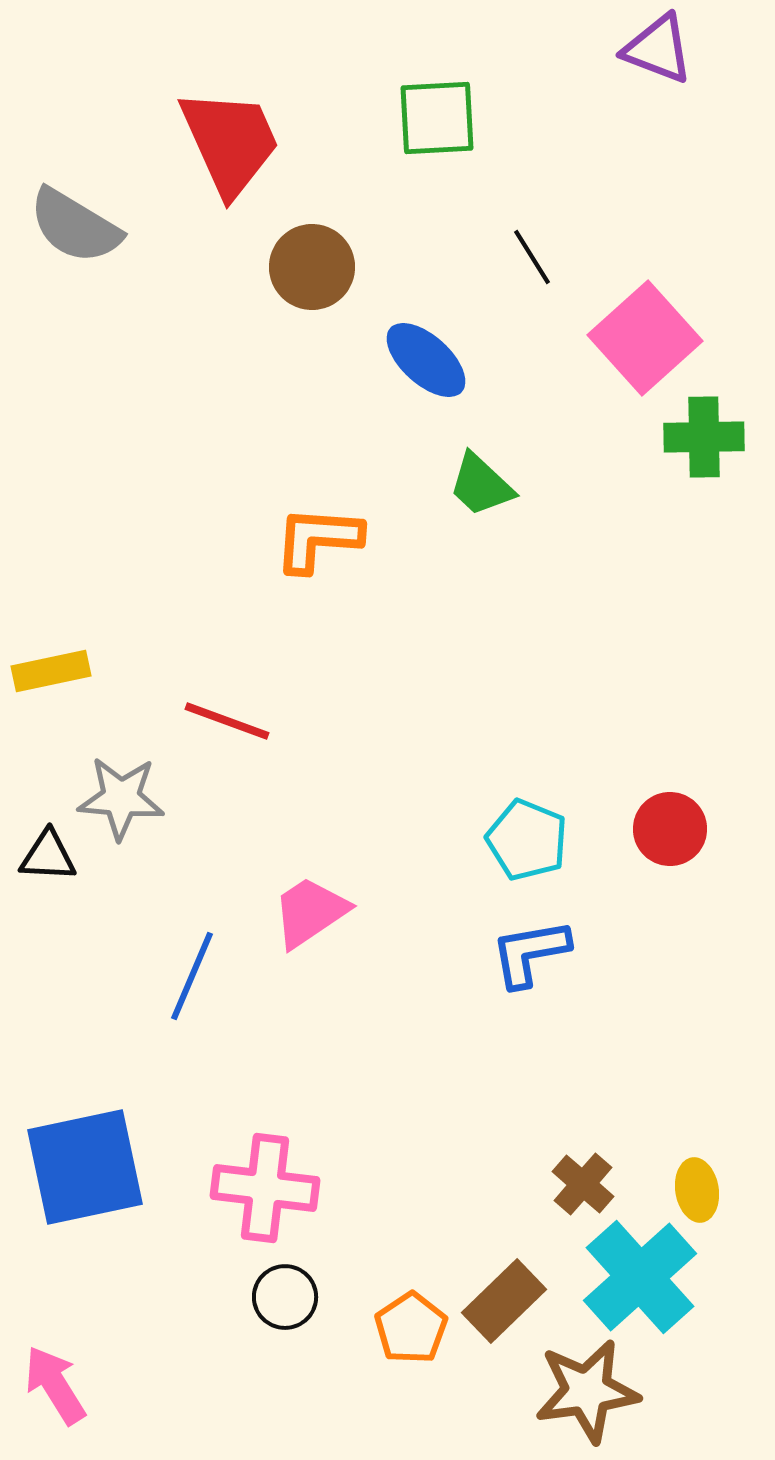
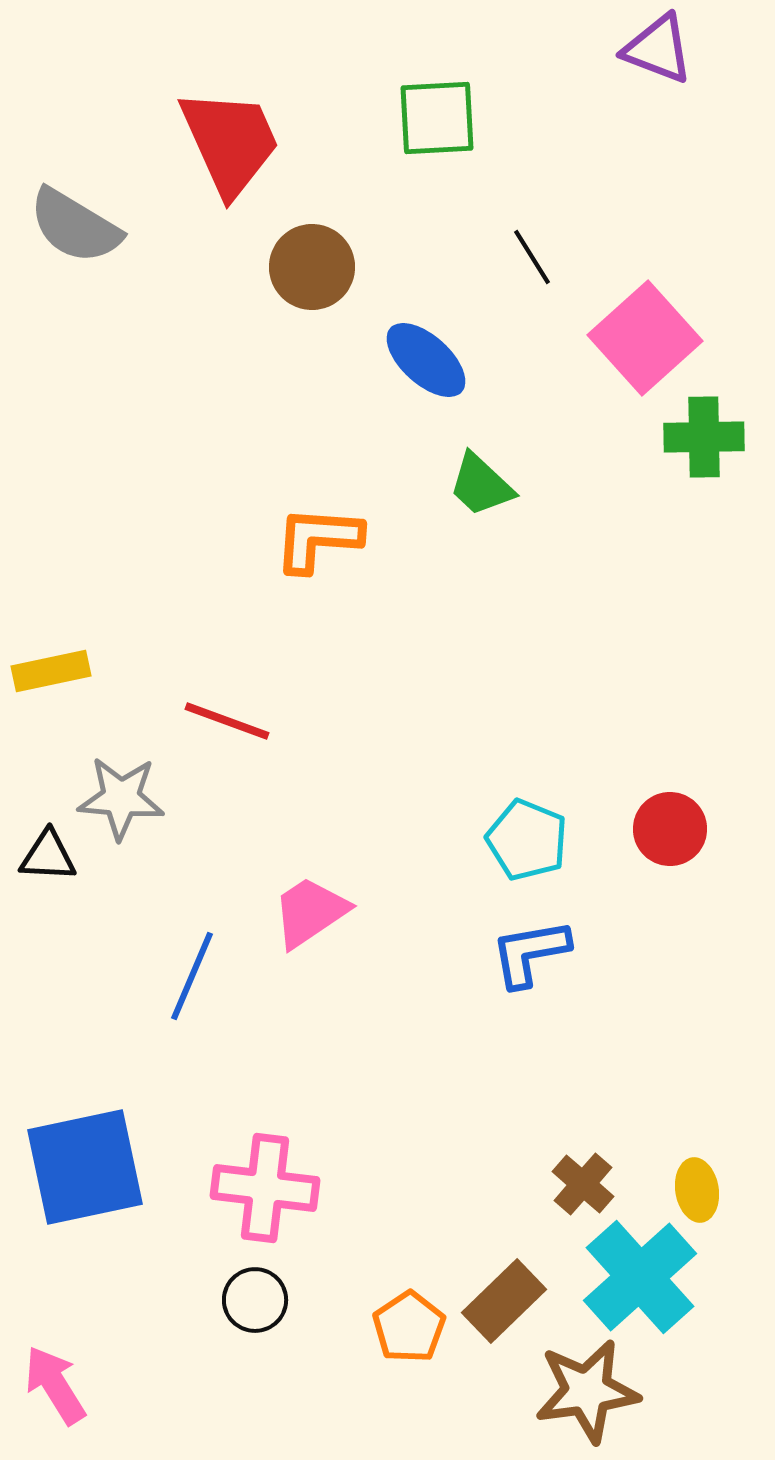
black circle: moved 30 px left, 3 px down
orange pentagon: moved 2 px left, 1 px up
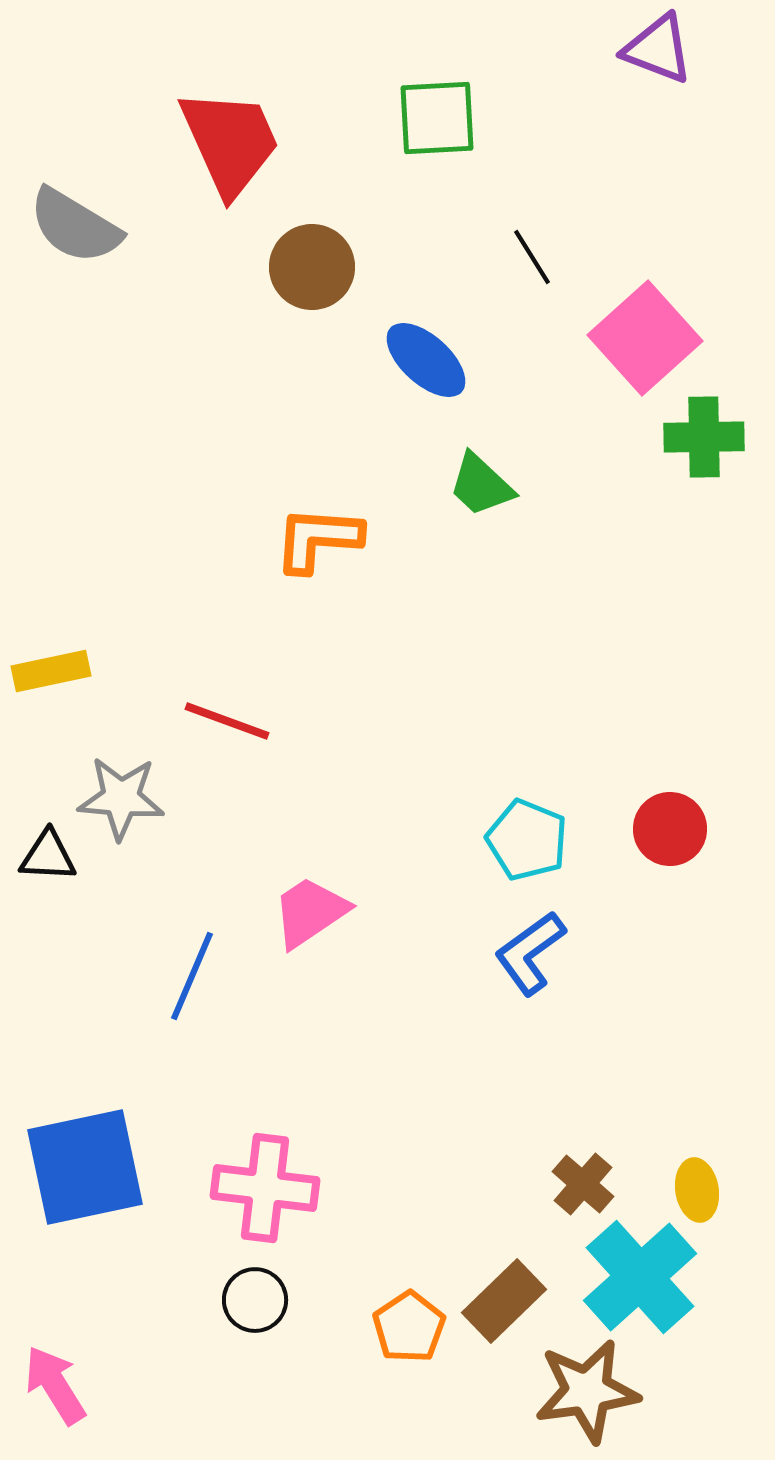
blue L-shape: rotated 26 degrees counterclockwise
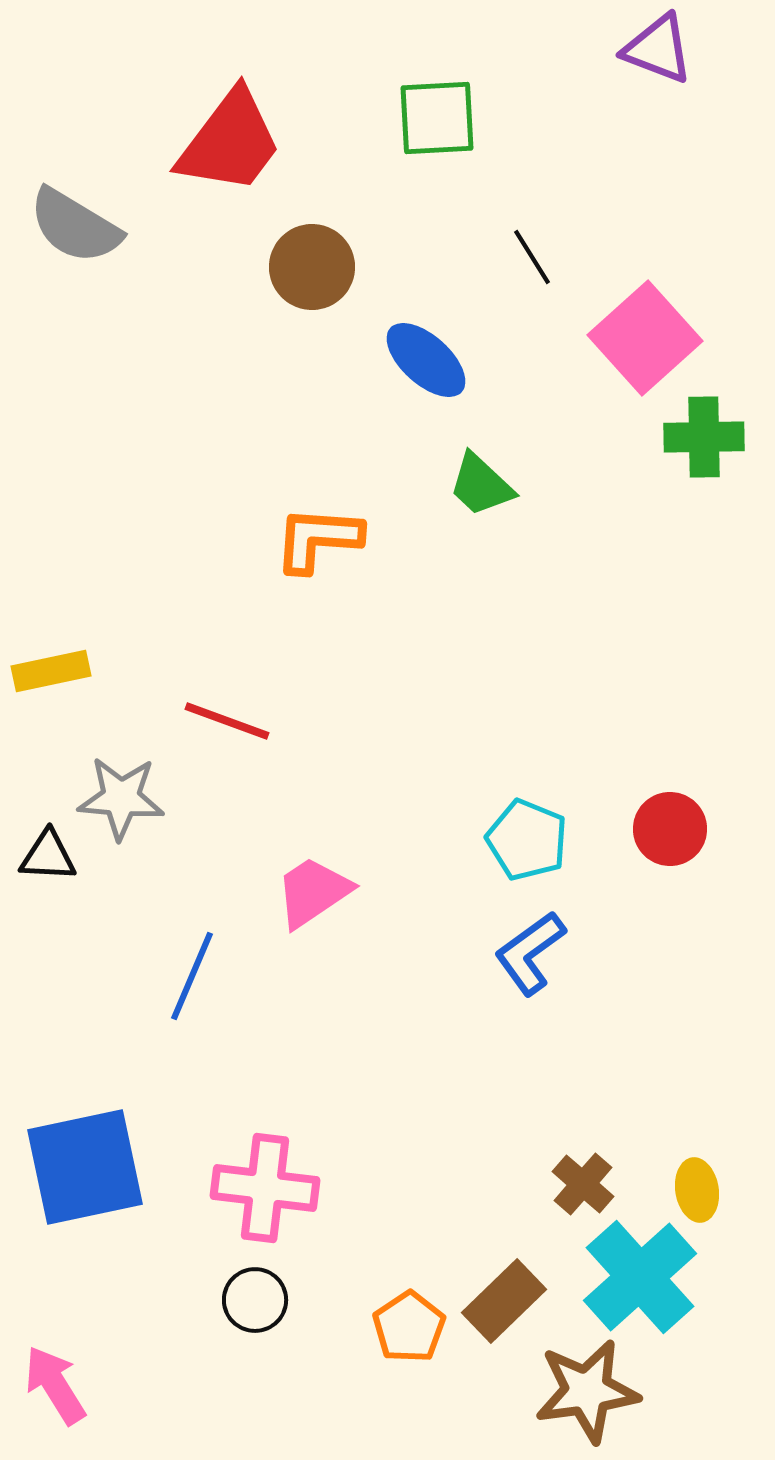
red trapezoid: rotated 61 degrees clockwise
pink trapezoid: moved 3 px right, 20 px up
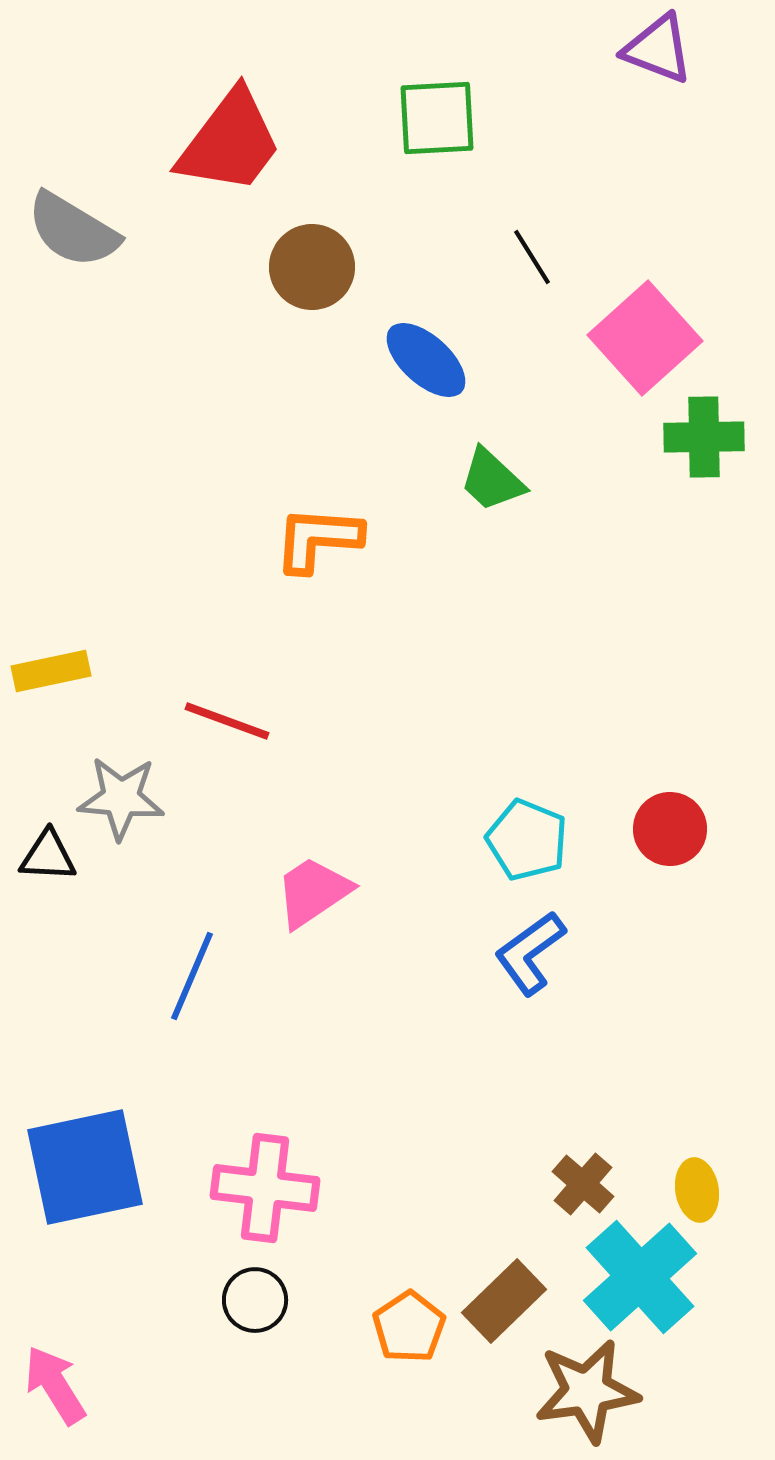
gray semicircle: moved 2 px left, 4 px down
green trapezoid: moved 11 px right, 5 px up
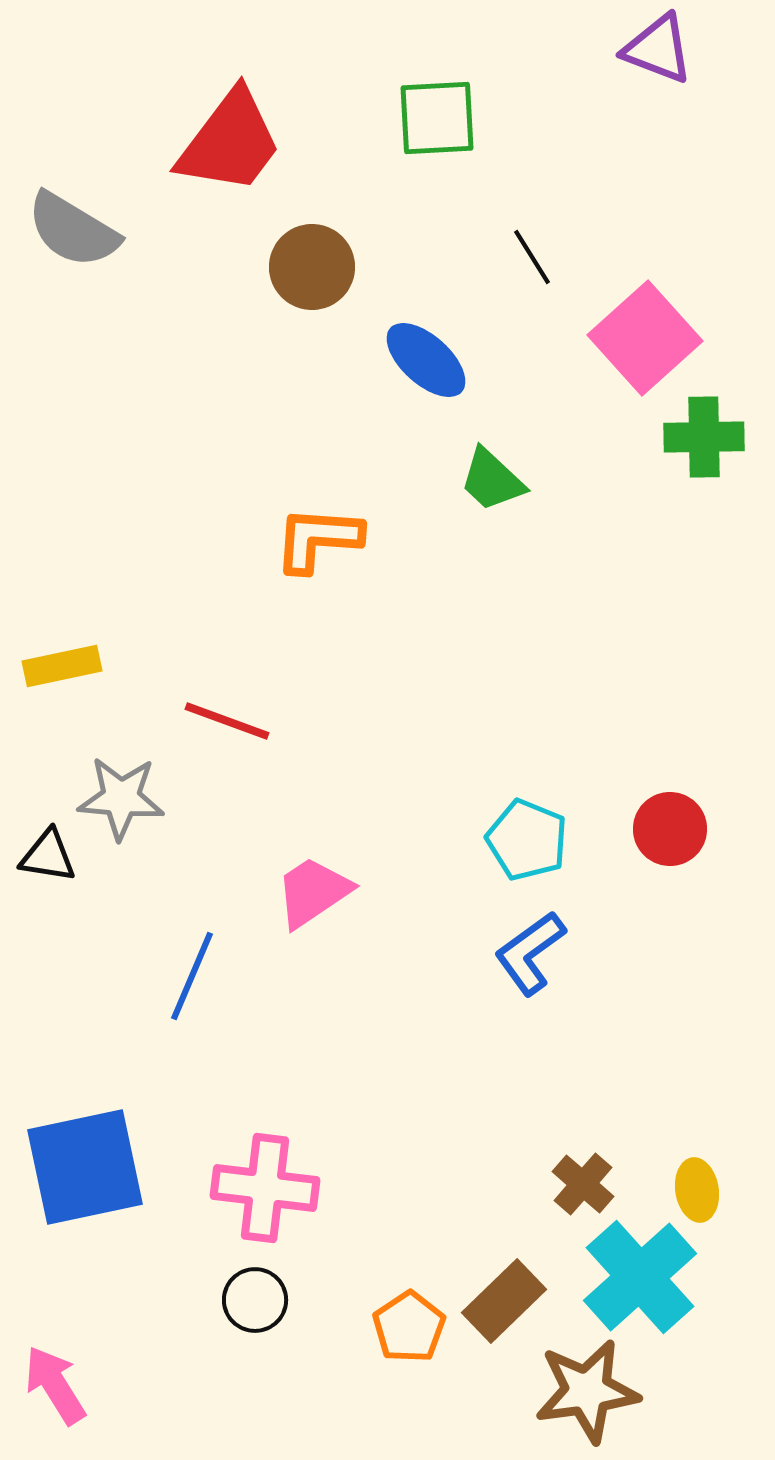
yellow rectangle: moved 11 px right, 5 px up
black triangle: rotated 6 degrees clockwise
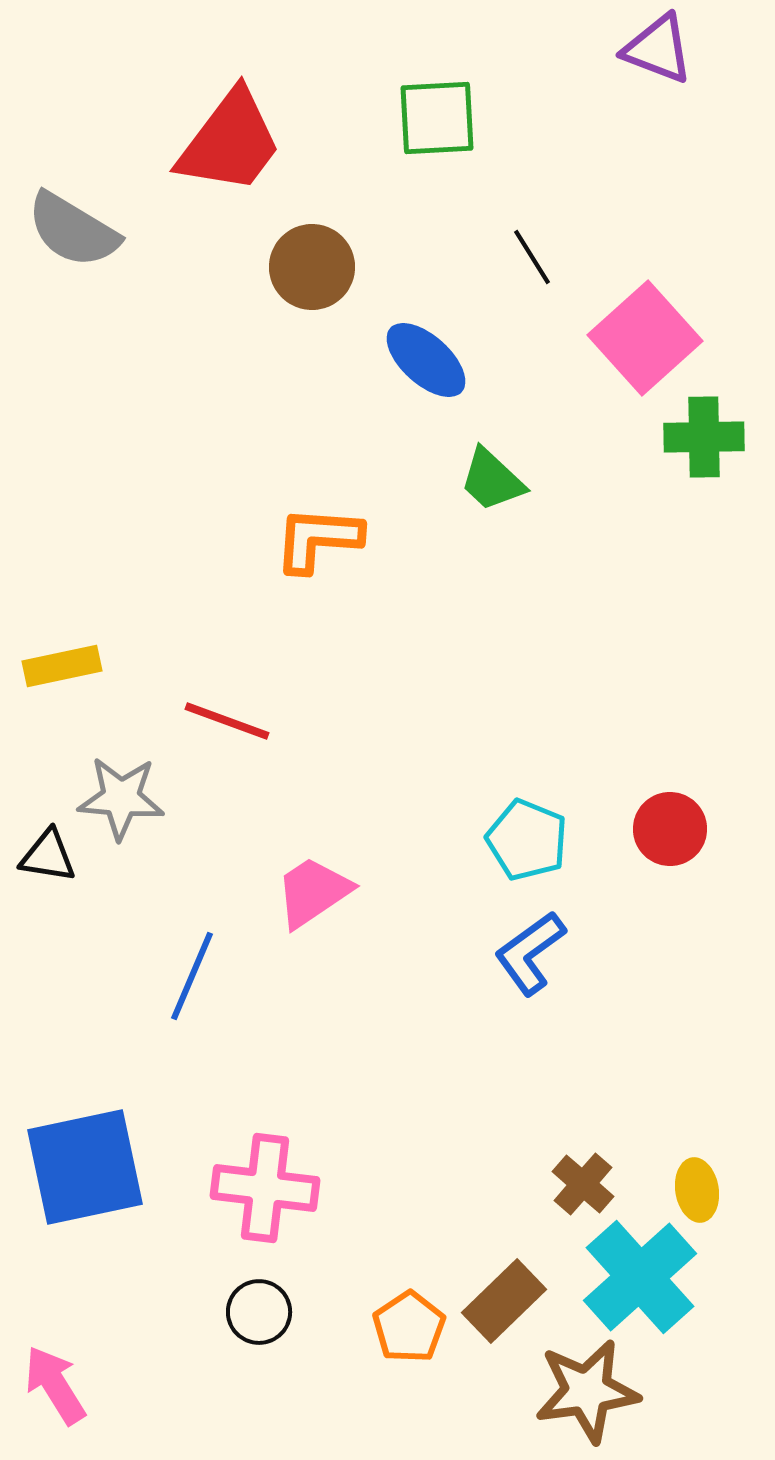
black circle: moved 4 px right, 12 px down
